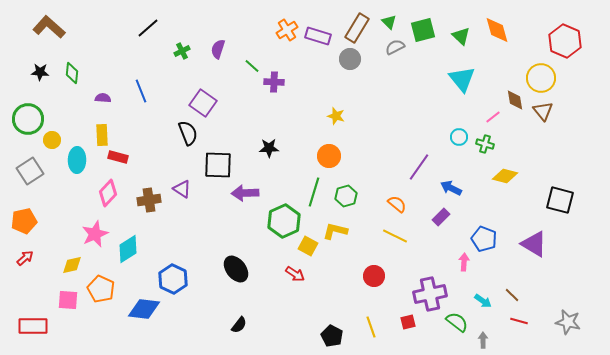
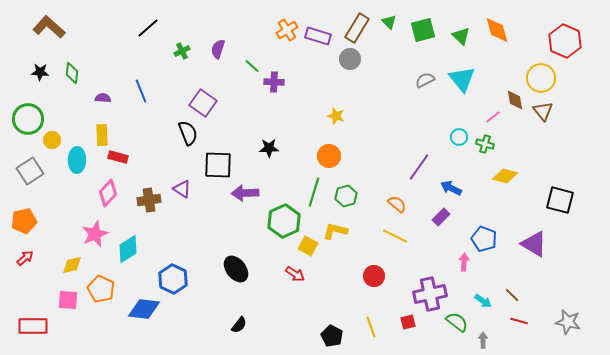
gray semicircle at (395, 47): moved 30 px right, 33 px down
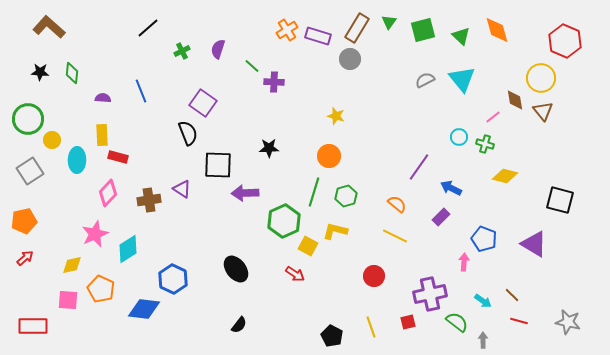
green triangle at (389, 22): rotated 21 degrees clockwise
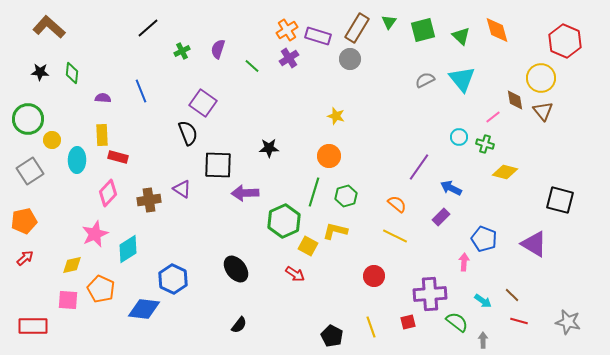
purple cross at (274, 82): moved 15 px right, 24 px up; rotated 36 degrees counterclockwise
yellow diamond at (505, 176): moved 4 px up
purple cross at (430, 294): rotated 8 degrees clockwise
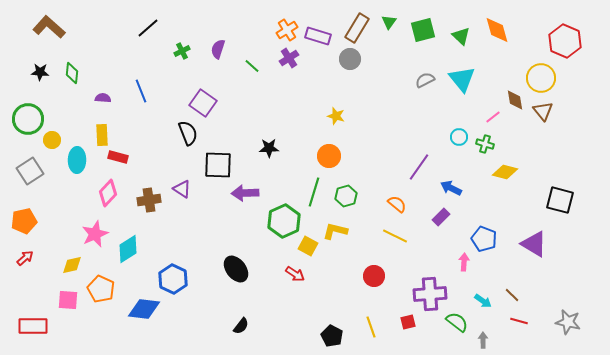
black semicircle at (239, 325): moved 2 px right, 1 px down
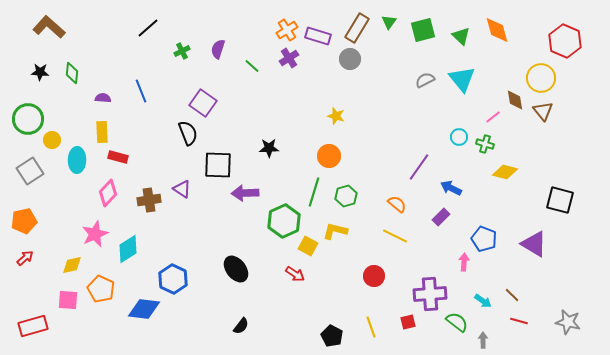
yellow rectangle at (102, 135): moved 3 px up
red rectangle at (33, 326): rotated 16 degrees counterclockwise
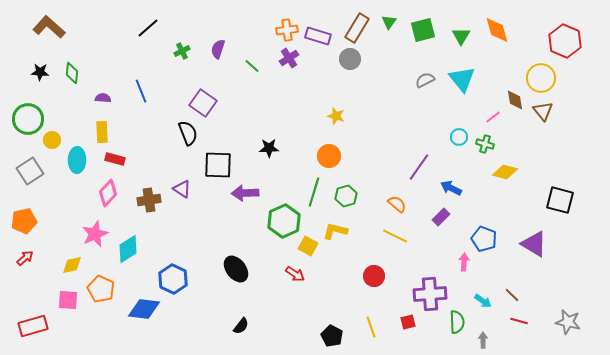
orange cross at (287, 30): rotated 25 degrees clockwise
green triangle at (461, 36): rotated 18 degrees clockwise
red rectangle at (118, 157): moved 3 px left, 2 px down
green semicircle at (457, 322): rotated 50 degrees clockwise
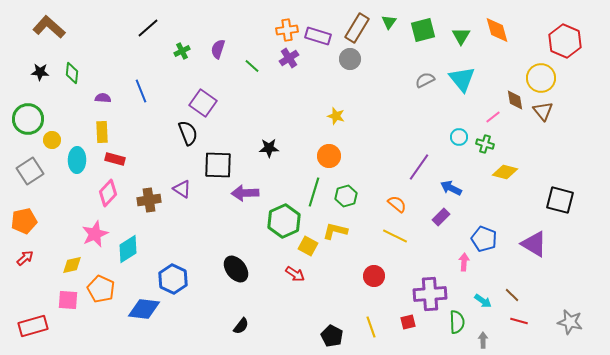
gray star at (568, 322): moved 2 px right
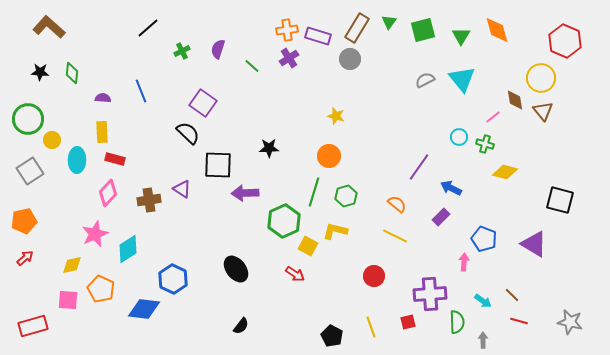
black semicircle at (188, 133): rotated 25 degrees counterclockwise
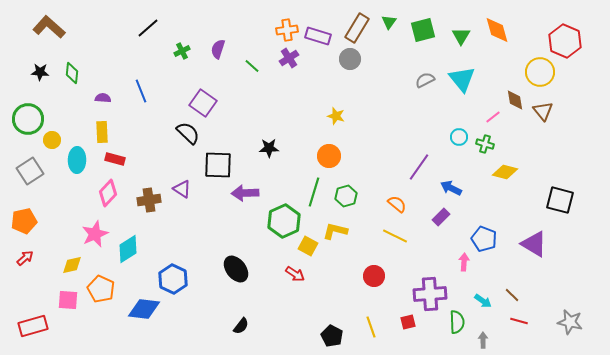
yellow circle at (541, 78): moved 1 px left, 6 px up
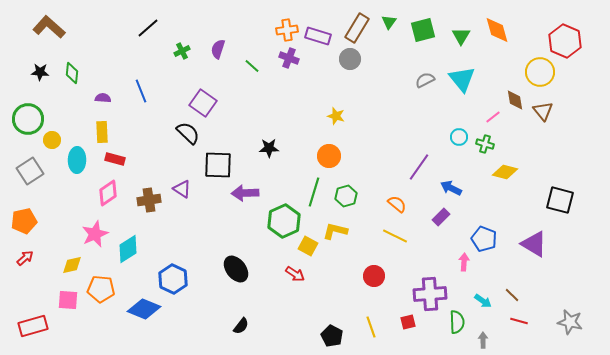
purple cross at (289, 58): rotated 36 degrees counterclockwise
pink diamond at (108, 193): rotated 12 degrees clockwise
orange pentagon at (101, 289): rotated 20 degrees counterclockwise
blue diamond at (144, 309): rotated 16 degrees clockwise
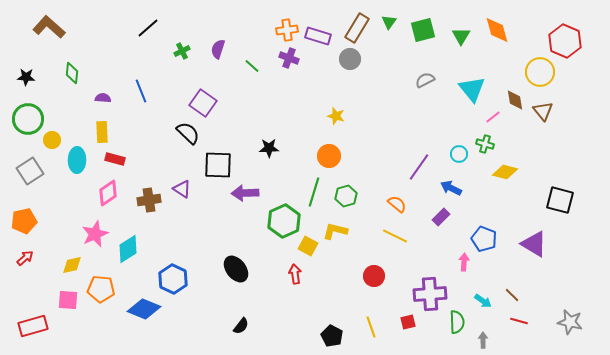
black star at (40, 72): moved 14 px left, 5 px down
cyan triangle at (462, 79): moved 10 px right, 10 px down
cyan circle at (459, 137): moved 17 px down
red arrow at (295, 274): rotated 132 degrees counterclockwise
